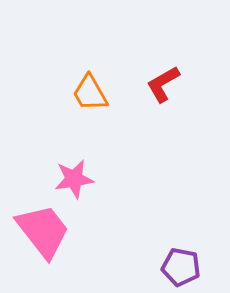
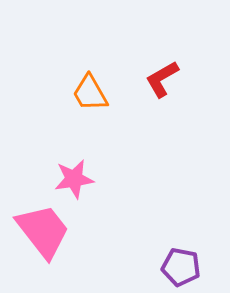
red L-shape: moved 1 px left, 5 px up
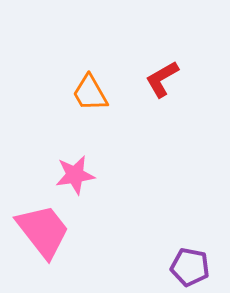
pink star: moved 1 px right, 4 px up
purple pentagon: moved 9 px right
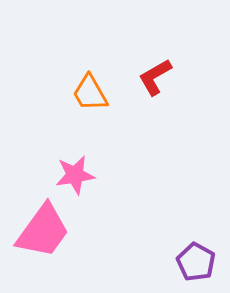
red L-shape: moved 7 px left, 2 px up
pink trapezoid: rotated 74 degrees clockwise
purple pentagon: moved 6 px right, 5 px up; rotated 18 degrees clockwise
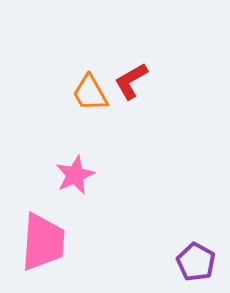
red L-shape: moved 24 px left, 4 px down
pink star: rotated 15 degrees counterclockwise
pink trapezoid: moved 11 px down; rotated 32 degrees counterclockwise
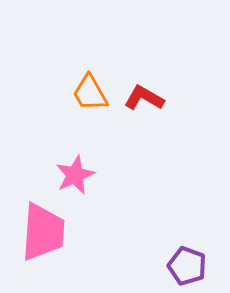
red L-shape: moved 13 px right, 17 px down; rotated 60 degrees clockwise
pink trapezoid: moved 10 px up
purple pentagon: moved 9 px left, 4 px down; rotated 9 degrees counterclockwise
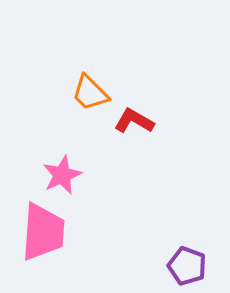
orange trapezoid: rotated 15 degrees counterclockwise
red L-shape: moved 10 px left, 23 px down
pink star: moved 13 px left
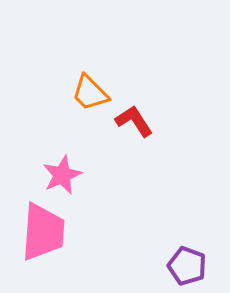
red L-shape: rotated 27 degrees clockwise
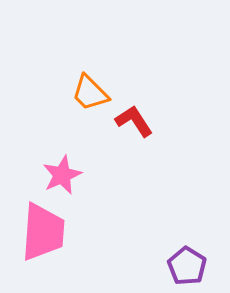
purple pentagon: rotated 12 degrees clockwise
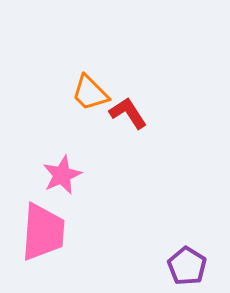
red L-shape: moved 6 px left, 8 px up
